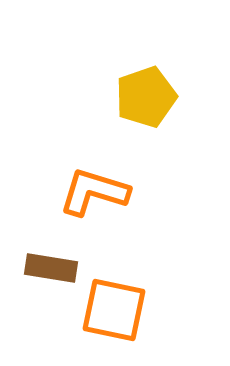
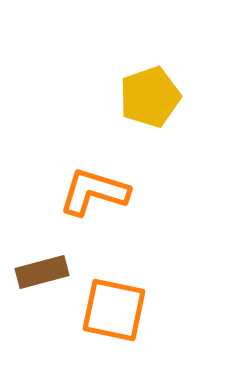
yellow pentagon: moved 4 px right
brown rectangle: moved 9 px left, 4 px down; rotated 24 degrees counterclockwise
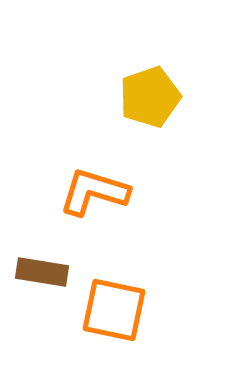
brown rectangle: rotated 24 degrees clockwise
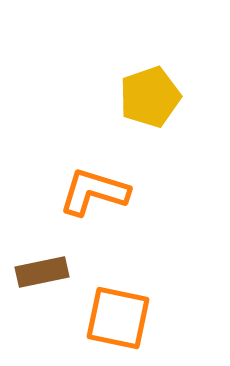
brown rectangle: rotated 21 degrees counterclockwise
orange square: moved 4 px right, 8 px down
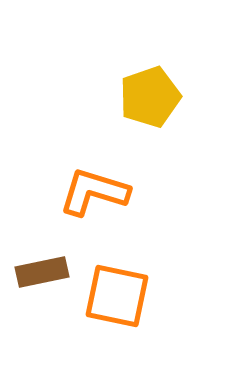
orange square: moved 1 px left, 22 px up
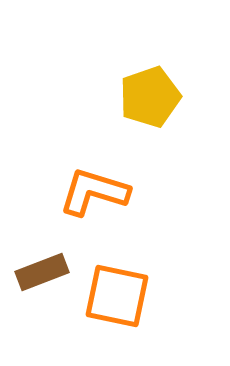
brown rectangle: rotated 9 degrees counterclockwise
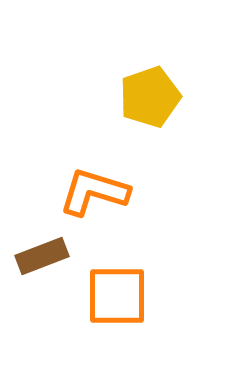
brown rectangle: moved 16 px up
orange square: rotated 12 degrees counterclockwise
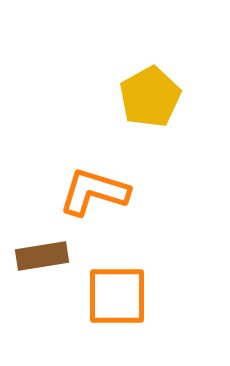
yellow pentagon: rotated 10 degrees counterclockwise
brown rectangle: rotated 12 degrees clockwise
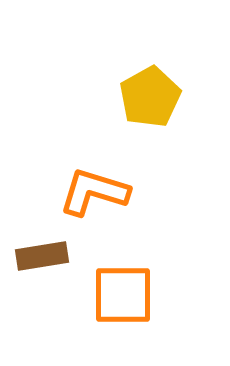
orange square: moved 6 px right, 1 px up
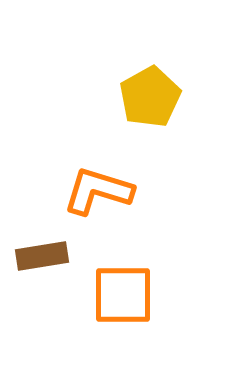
orange L-shape: moved 4 px right, 1 px up
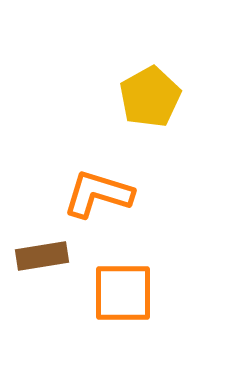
orange L-shape: moved 3 px down
orange square: moved 2 px up
